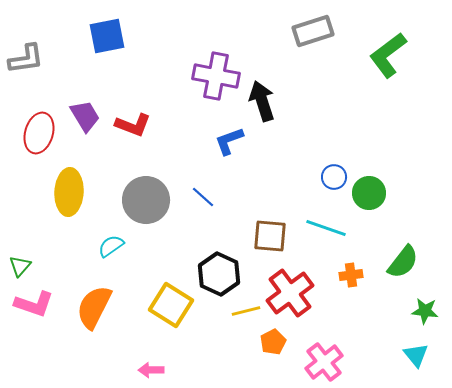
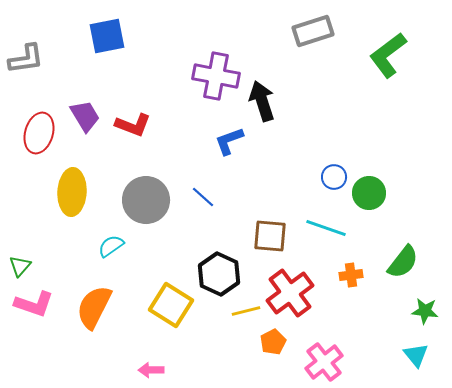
yellow ellipse: moved 3 px right
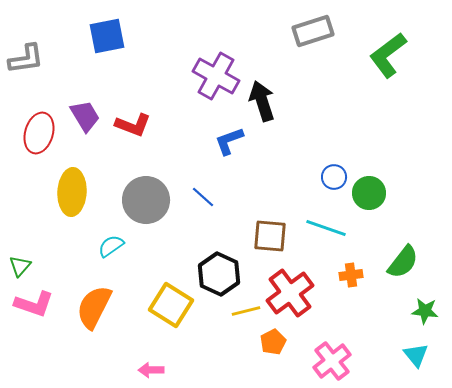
purple cross: rotated 18 degrees clockwise
pink cross: moved 8 px right, 1 px up
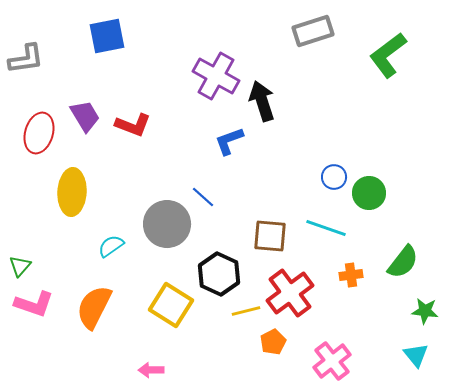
gray circle: moved 21 px right, 24 px down
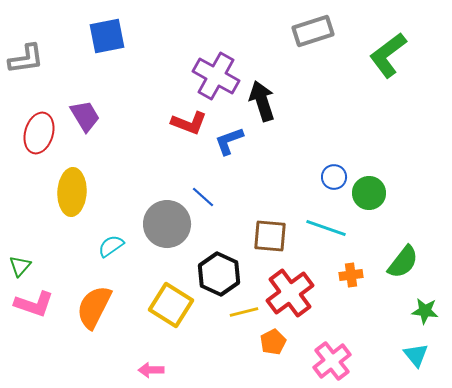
red L-shape: moved 56 px right, 2 px up
yellow line: moved 2 px left, 1 px down
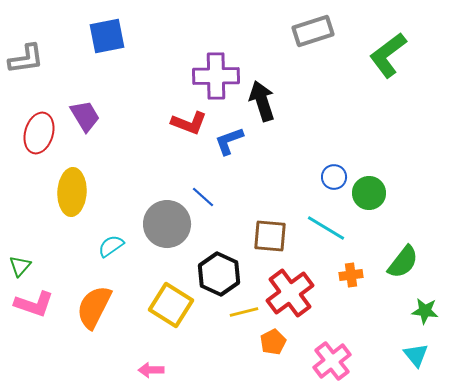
purple cross: rotated 30 degrees counterclockwise
cyan line: rotated 12 degrees clockwise
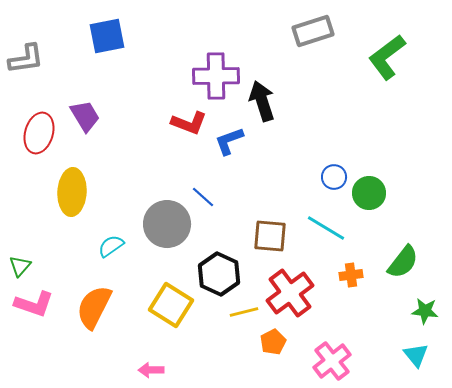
green L-shape: moved 1 px left, 2 px down
